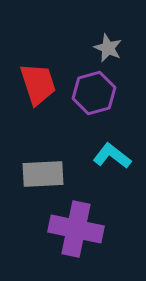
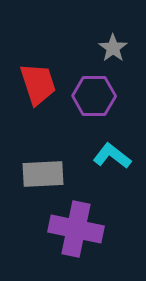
gray star: moved 5 px right; rotated 12 degrees clockwise
purple hexagon: moved 3 px down; rotated 15 degrees clockwise
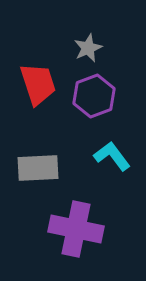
gray star: moved 25 px left; rotated 12 degrees clockwise
purple hexagon: rotated 21 degrees counterclockwise
cyan L-shape: rotated 15 degrees clockwise
gray rectangle: moved 5 px left, 6 px up
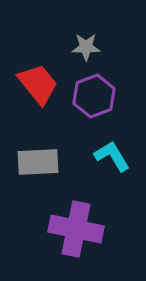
gray star: moved 2 px left, 1 px up; rotated 24 degrees clockwise
red trapezoid: rotated 21 degrees counterclockwise
cyan L-shape: rotated 6 degrees clockwise
gray rectangle: moved 6 px up
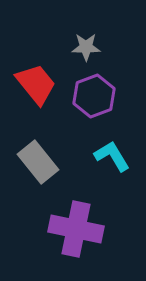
red trapezoid: moved 2 px left
gray rectangle: rotated 54 degrees clockwise
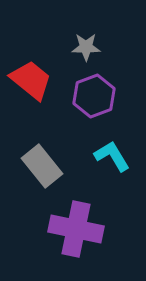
red trapezoid: moved 5 px left, 4 px up; rotated 12 degrees counterclockwise
gray rectangle: moved 4 px right, 4 px down
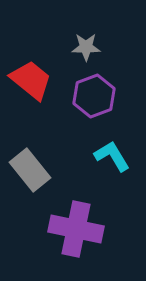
gray rectangle: moved 12 px left, 4 px down
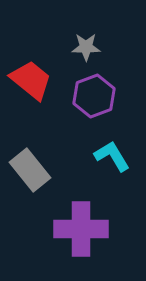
purple cross: moved 5 px right; rotated 12 degrees counterclockwise
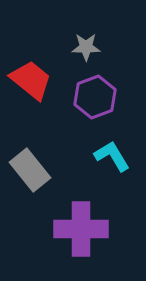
purple hexagon: moved 1 px right, 1 px down
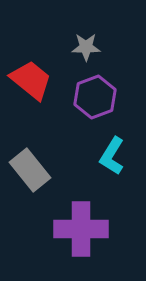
cyan L-shape: rotated 117 degrees counterclockwise
